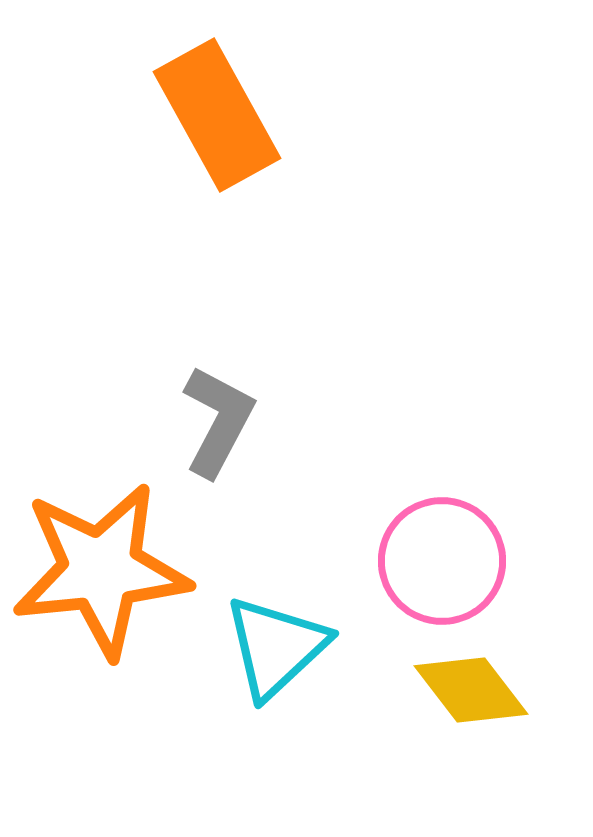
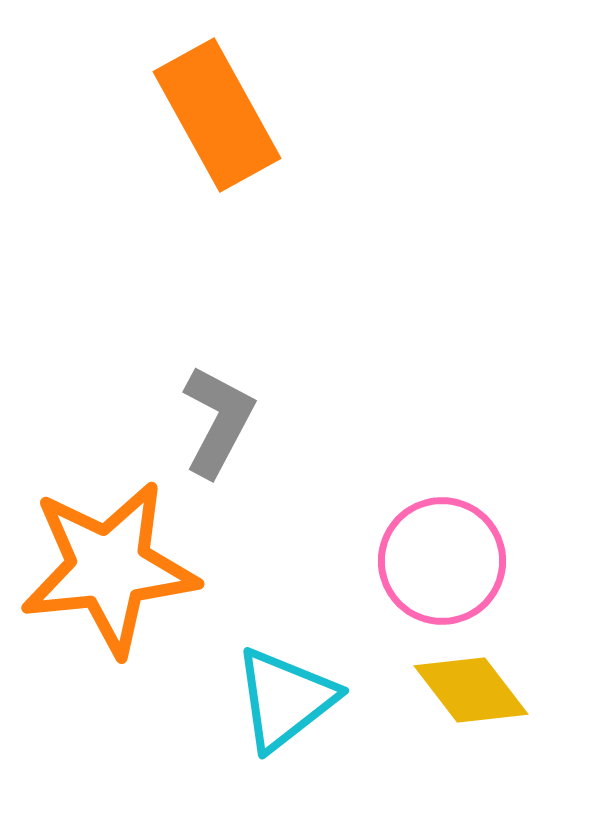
orange star: moved 8 px right, 2 px up
cyan triangle: moved 9 px right, 52 px down; rotated 5 degrees clockwise
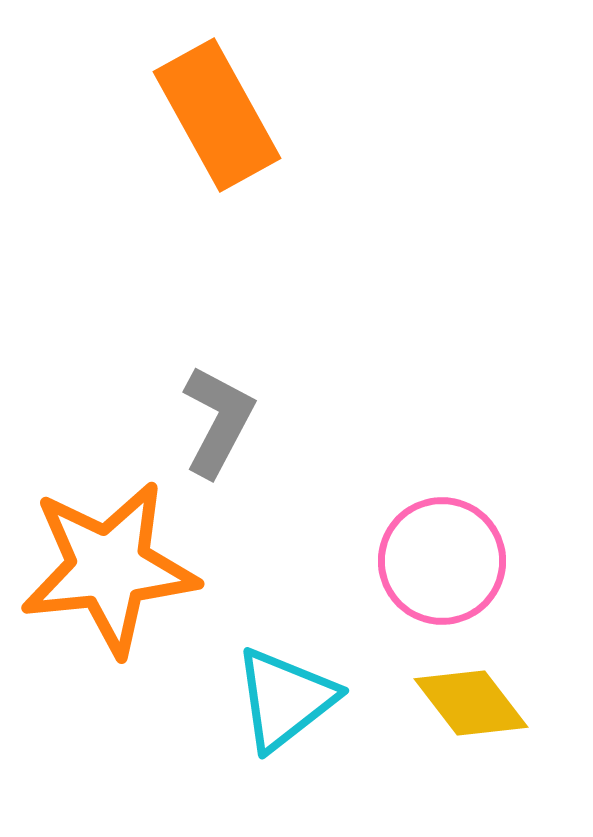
yellow diamond: moved 13 px down
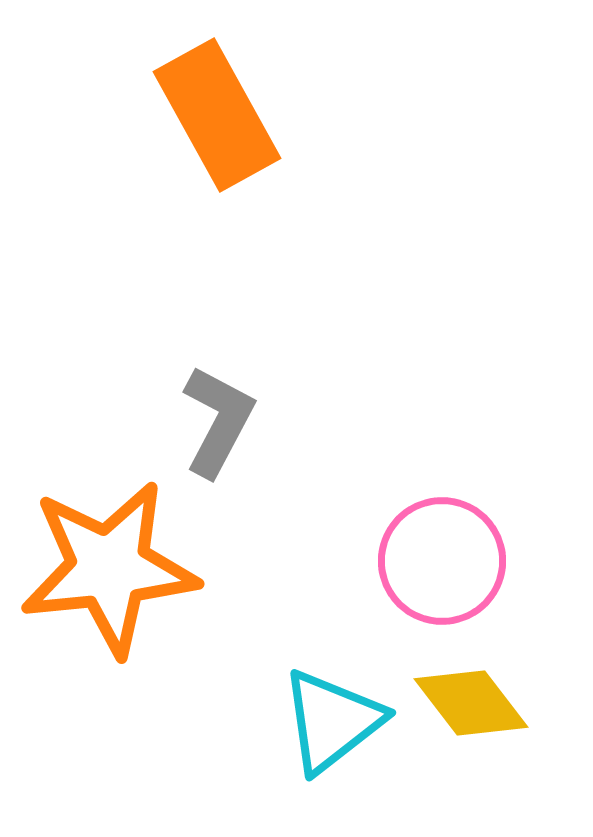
cyan triangle: moved 47 px right, 22 px down
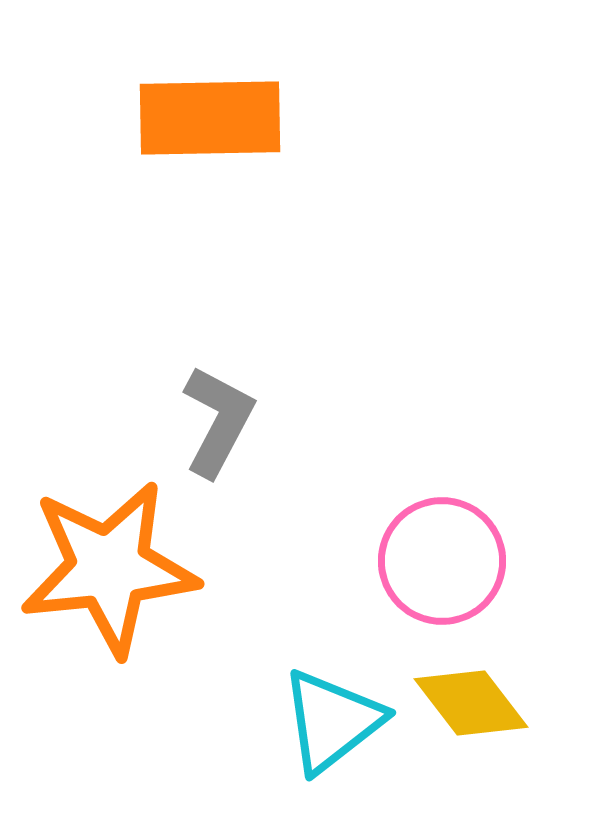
orange rectangle: moved 7 px left, 3 px down; rotated 62 degrees counterclockwise
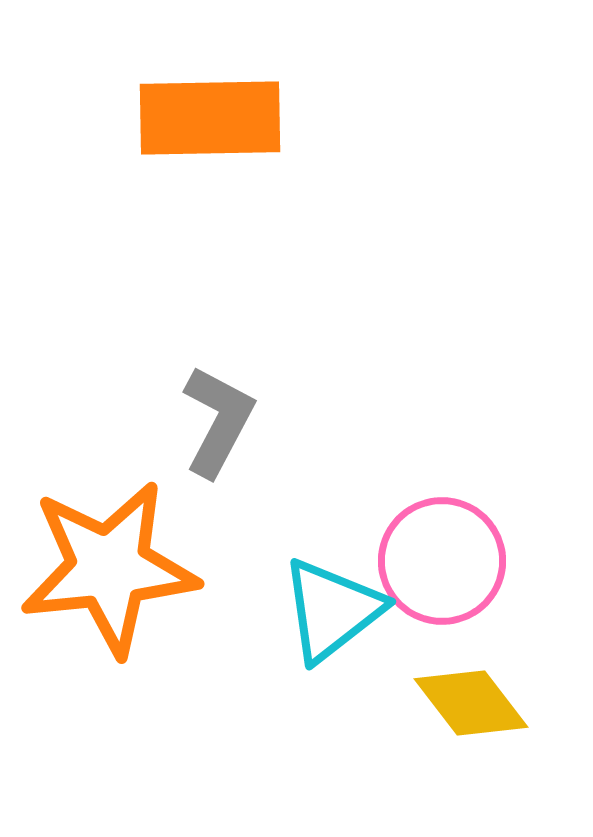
cyan triangle: moved 111 px up
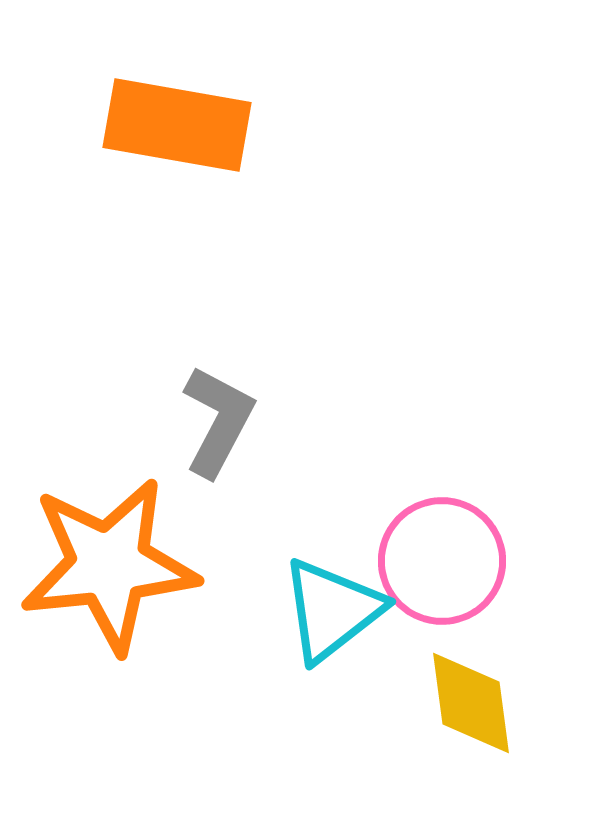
orange rectangle: moved 33 px left, 7 px down; rotated 11 degrees clockwise
orange star: moved 3 px up
yellow diamond: rotated 30 degrees clockwise
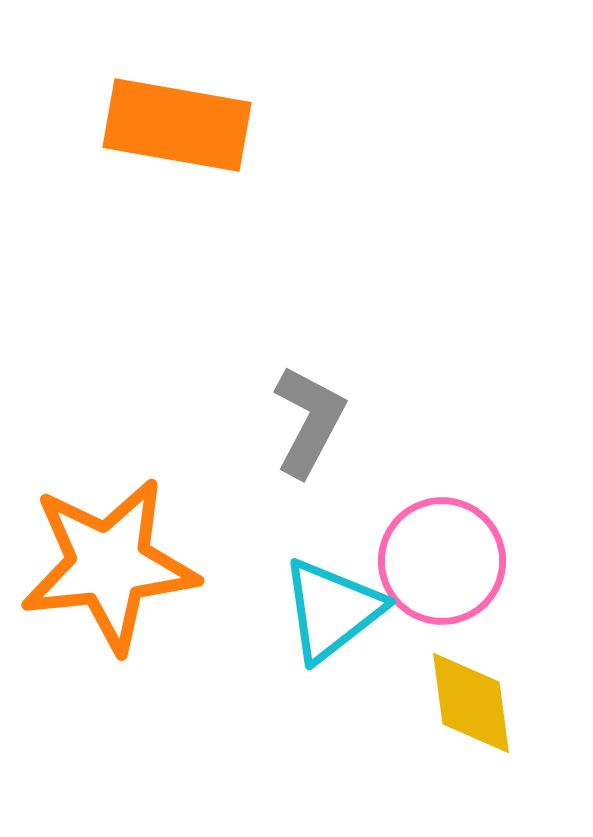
gray L-shape: moved 91 px right
